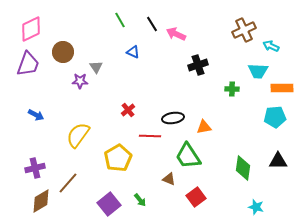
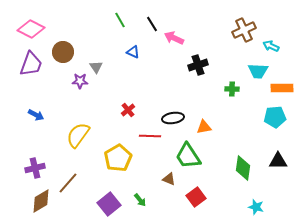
pink diamond: rotated 52 degrees clockwise
pink arrow: moved 2 px left, 4 px down
purple trapezoid: moved 3 px right
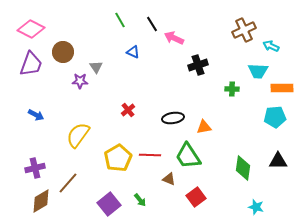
red line: moved 19 px down
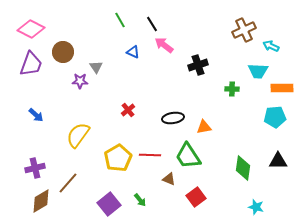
pink arrow: moved 10 px left, 7 px down; rotated 12 degrees clockwise
blue arrow: rotated 14 degrees clockwise
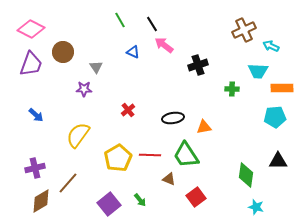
purple star: moved 4 px right, 8 px down
green trapezoid: moved 2 px left, 1 px up
green diamond: moved 3 px right, 7 px down
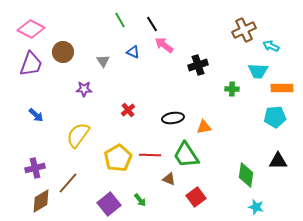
gray triangle: moved 7 px right, 6 px up
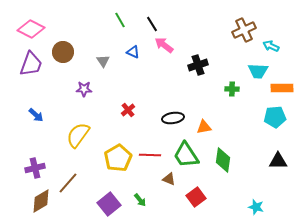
green diamond: moved 23 px left, 15 px up
